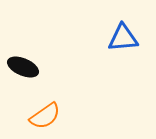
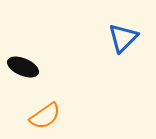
blue triangle: rotated 40 degrees counterclockwise
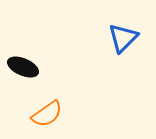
orange semicircle: moved 2 px right, 2 px up
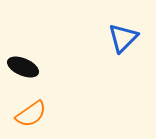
orange semicircle: moved 16 px left
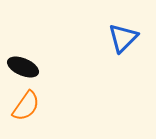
orange semicircle: moved 5 px left, 8 px up; rotated 20 degrees counterclockwise
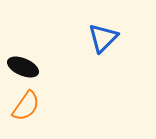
blue triangle: moved 20 px left
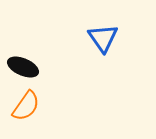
blue triangle: rotated 20 degrees counterclockwise
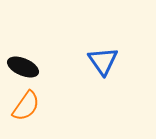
blue triangle: moved 23 px down
